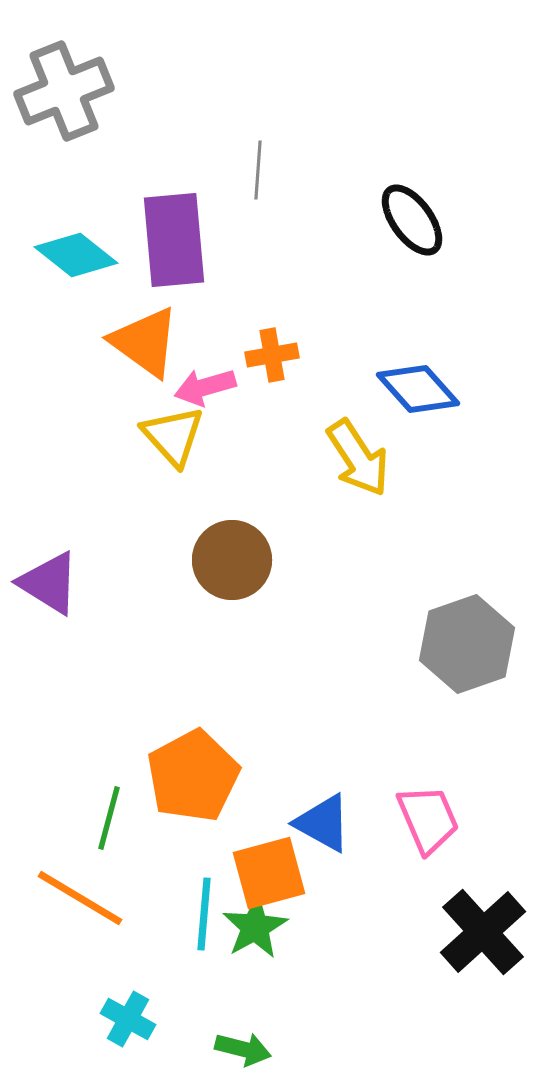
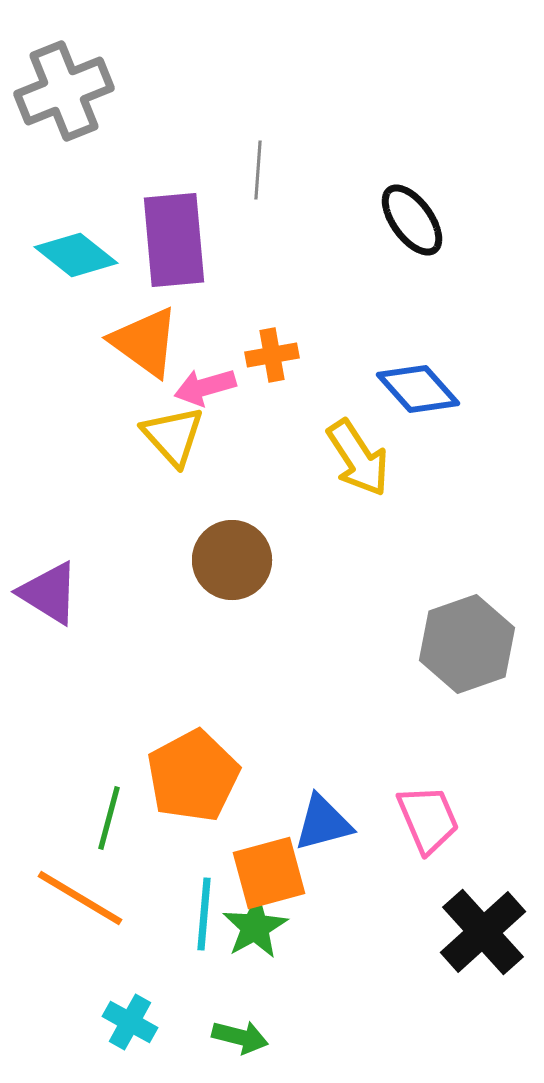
purple triangle: moved 10 px down
blue triangle: rotated 44 degrees counterclockwise
cyan cross: moved 2 px right, 3 px down
green arrow: moved 3 px left, 12 px up
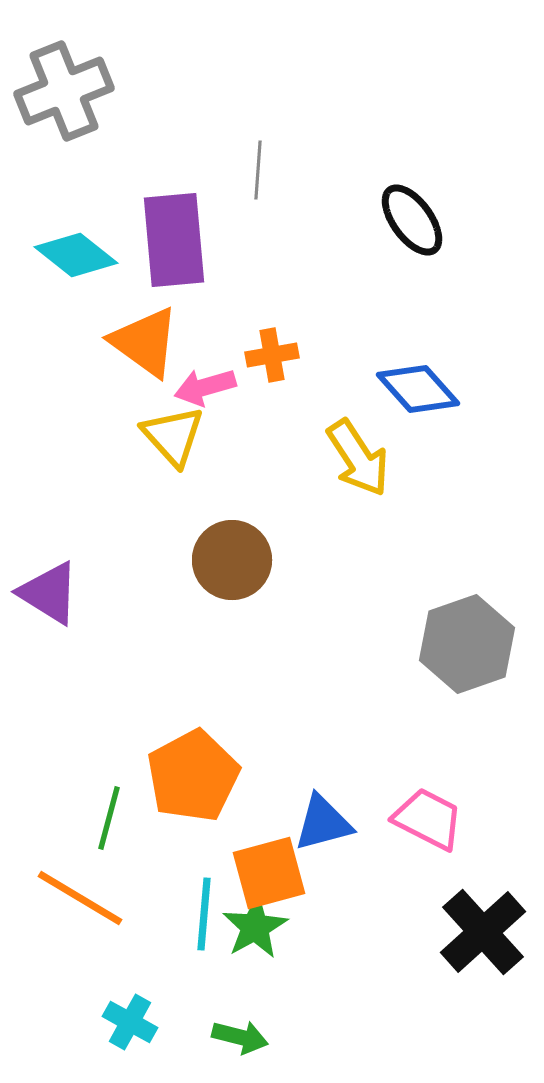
pink trapezoid: rotated 40 degrees counterclockwise
